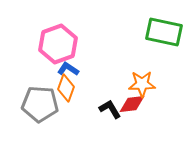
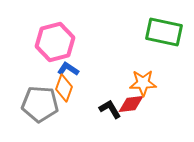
pink hexagon: moved 3 px left, 2 px up; rotated 6 degrees clockwise
orange star: moved 1 px right, 1 px up
orange diamond: moved 2 px left
red diamond: moved 1 px left
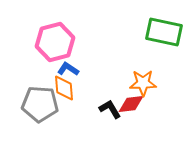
orange diamond: rotated 24 degrees counterclockwise
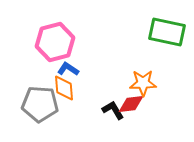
green rectangle: moved 3 px right
black L-shape: moved 3 px right, 1 px down
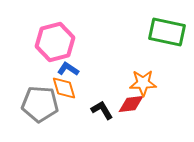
orange diamond: rotated 12 degrees counterclockwise
black L-shape: moved 11 px left
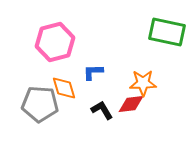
blue L-shape: moved 25 px right, 3 px down; rotated 35 degrees counterclockwise
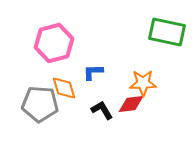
pink hexagon: moved 1 px left, 1 px down
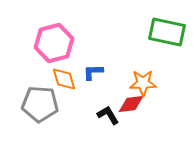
orange diamond: moved 9 px up
black L-shape: moved 6 px right, 5 px down
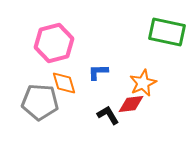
blue L-shape: moved 5 px right
orange diamond: moved 4 px down
orange star: rotated 24 degrees counterclockwise
gray pentagon: moved 2 px up
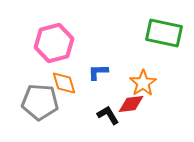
green rectangle: moved 3 px left, 1 px down
orange star: rotated 8 degrees counterclockwise
